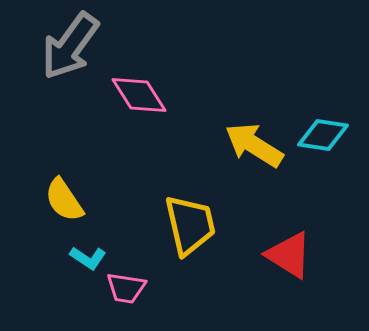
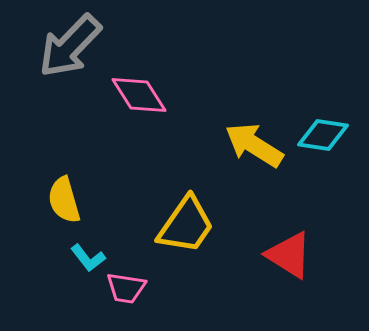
gray arrow: rotated 8 degrees clockwise
yellow semicircle: rotated 18 degrees clockwise
yellow trapezoid: moved 4 px left; rotated 48 degrees clockwise
cyan L-shape: rotated 18 degrees clockwise
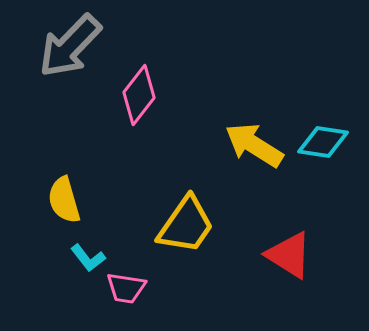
pink diamond: rotated 70 degrees clockwise
cyan diamond: moved 7 px down
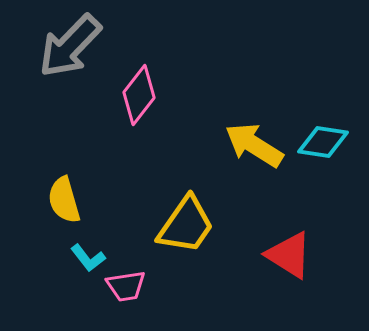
pink trapezoid: moved 2 px up; rotated 18 degrees counterclockwise
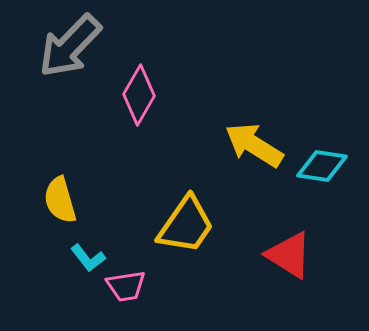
pink diamond: rotated 8 degrees counterclockwise
cyan diamond: moved 1 px left, 24 px down
yellow semicircle: moved 4 px left
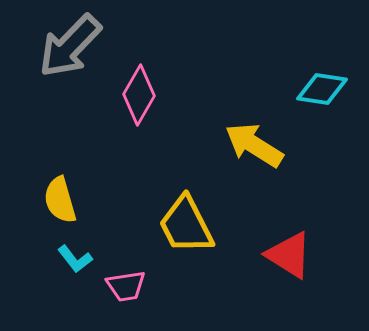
cyan diamond: moved 77 px up
yellow trapezoid: rotated 118 degrees clockwise
cyan L-shape: moved 13 px left, 1 px down
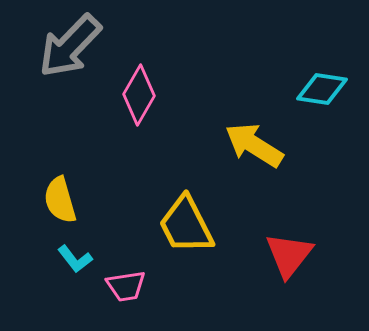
red triangle: rotated 36 degrees clockwise
